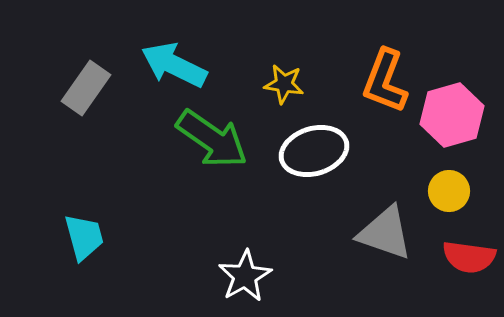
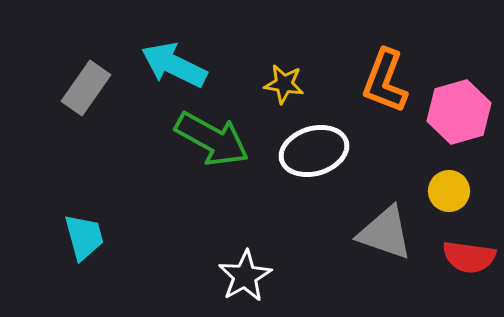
pink hexagon: moved 7 px right, 3 px up
green arrow: rotated 6 degrees counterclockwise
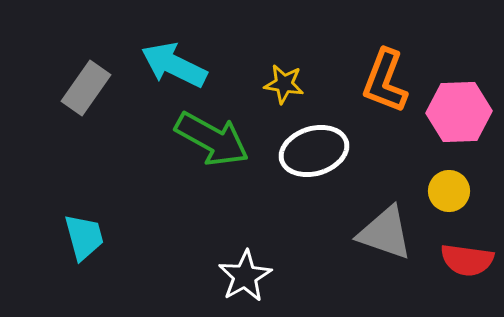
pink hexagon: rotated 14 degrees clockwise
red semicircle: moved 2 px left, 3 px down
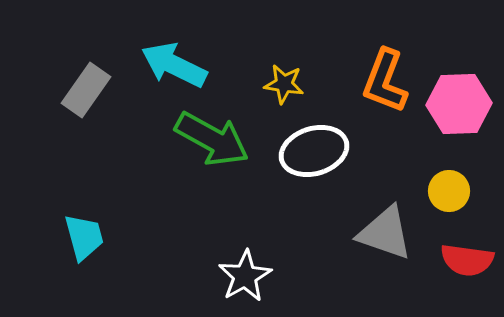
gray rectangle: moved 2 px down
pink hexagon: moved 8 px up
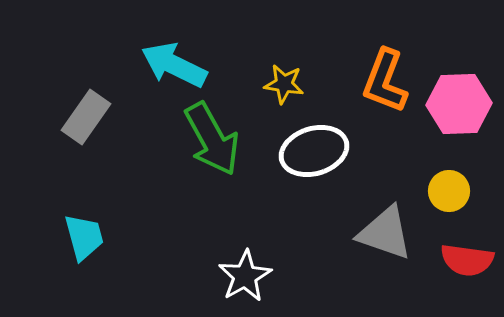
gray rectangle: moved 27 px down
green arrow: rotated 32 degrees clockwise
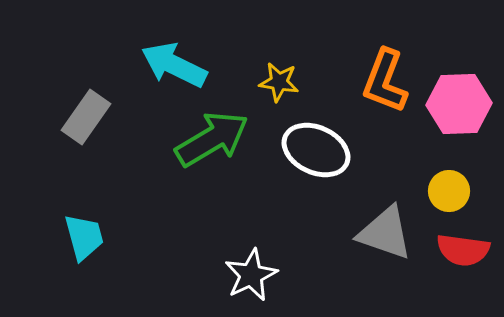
yellow star: moved 5 px left, 2 px up
green arrow: rotated 92 degrees counterclockwise
white ellipse: moved 2 px right, 1 px up; rotated 42 degrees clockwise
red semicircle: moved 4 px left, 10 px up
white star: moved 6 px right, 1 px up; rotated 4 degrees clockwise
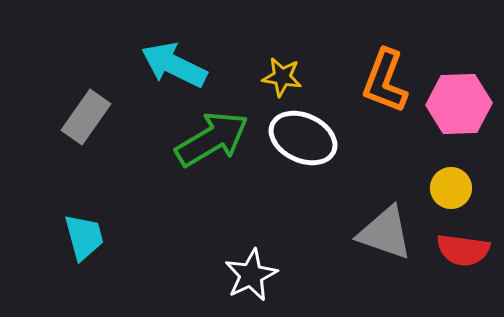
yellow star: moved 3 px right, 5 px up
white ellipse: moved 13 px left, 12 px up
yellow circle: moved 2 px right, 3 px up
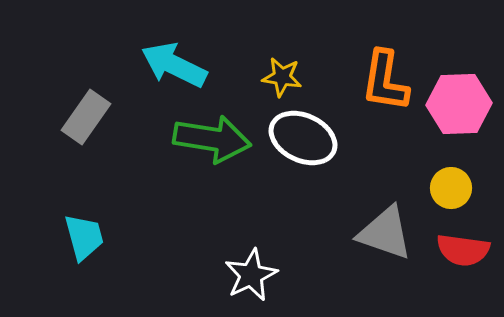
orange L-shape: rotated 12 degrees counterclockwise
green arrow: rotated 40 degrees clockwise
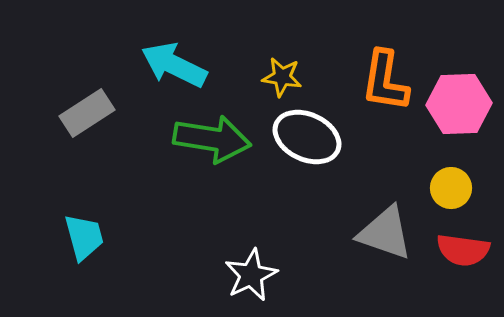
gray rectangle: moved 1 px right, 4 px up; rotated 22 degrees clockwise
white ellipse: moved 4 px right, 1 px up
